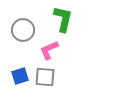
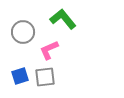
green L-shape: rotated 52 degrees counterclockwise
gray circle: moved 2 px down
gray square: rotated 10 degrees counterclockwise
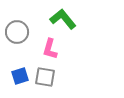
gray circle: moved 6 px left
pink L-shape: moved 1 px right, 1 px up; rotated 50 degrees counterclockwise
gray square: rotated 15 degrees clockwise
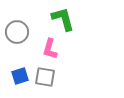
green L-shape: rotated 24 degrees clockwise
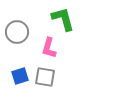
pink L-shape: moved 1 px left, 1 px up
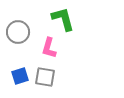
gray circle: moved 1 px right
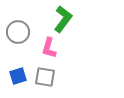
green L-shape: rotated 52 degrees clockwise
blue square: moved 2 px left
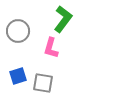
gray circle: moved 1 px up
pink L-shape: moved 2 px right
gray square: moved 2 px left, 6 px down
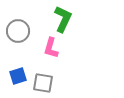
green L-shape: rotated 12 degrees counterclockwise
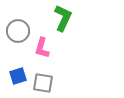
green L-shape: moved 1 px up
pink L-shape: moved 9 px left
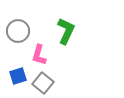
green L-shape: moved 3 px right, 13 px down
pink L-shape: moved 3 px left, 7 px down
gray square: rotated 30 degrees clockwise
